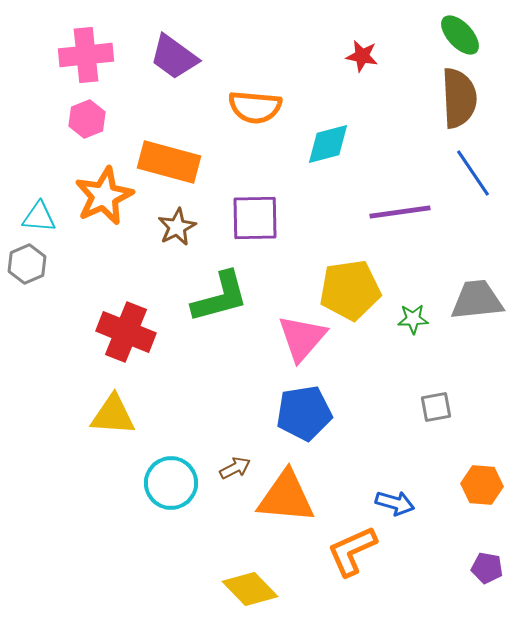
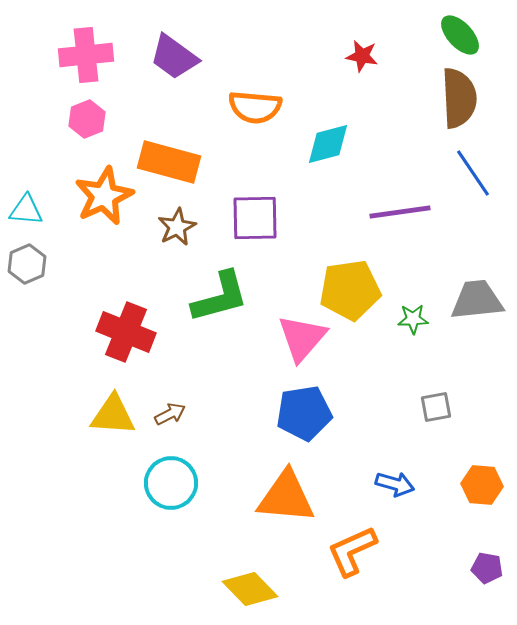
cyan triangle: moved 13 px left, 7 px up
brown arrow: moved 65 px left, 54 px up
blue arrow: moved 19 px up
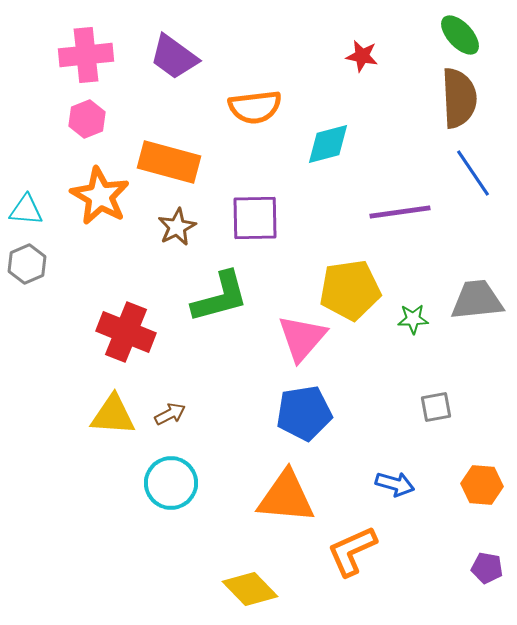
orange semicircle: rotated 12 degrees counterclockwise
orange star: moved 4 px left; rotated 18 degrees counterclockwise
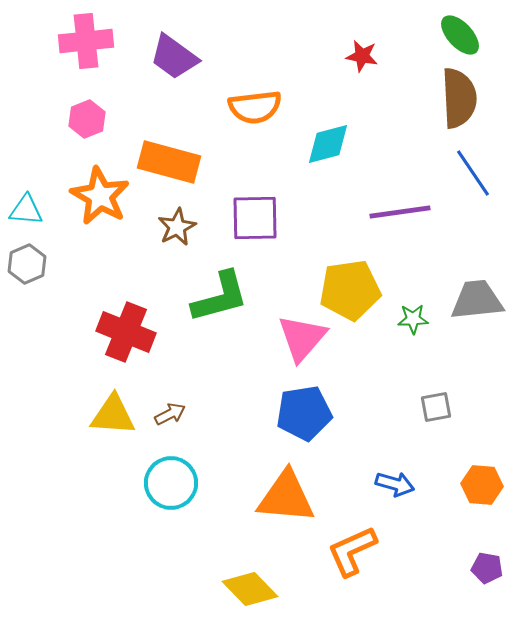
pink cross: moved 14 px up
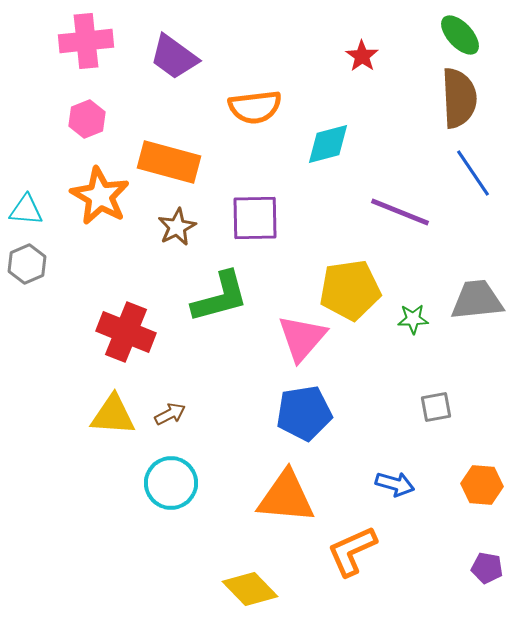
red star: rotated 24 degrees clockwise
purple line: rotated 30 degrees clockwise
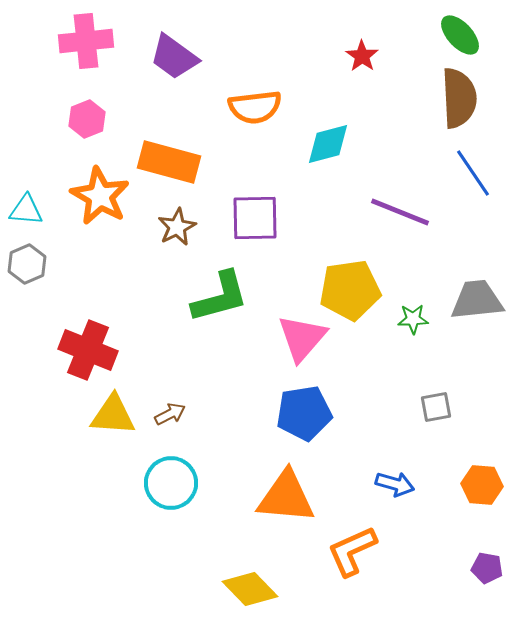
red cross: moved 38 px left, 18 px down
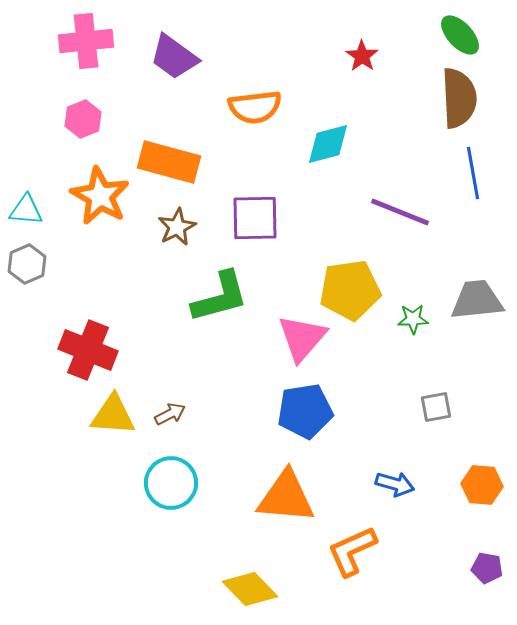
pink hexagon: moved 4 px left
blue line: rotated 24 degrees clockwise
blue pentagon: moved 1 px right, 2 px up
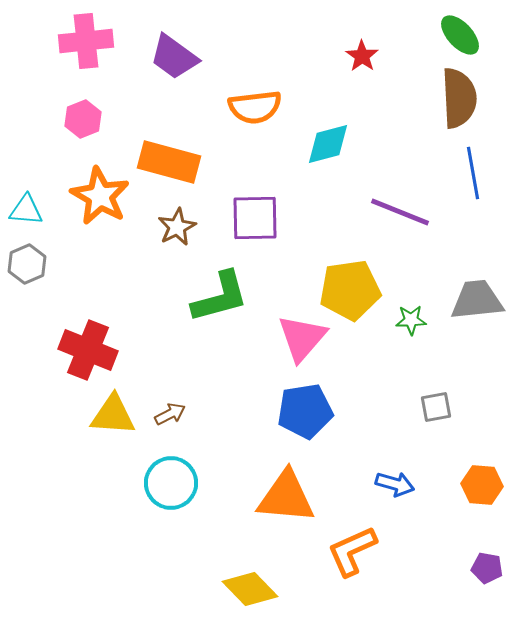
green star: moved 2 px left, 1 px down
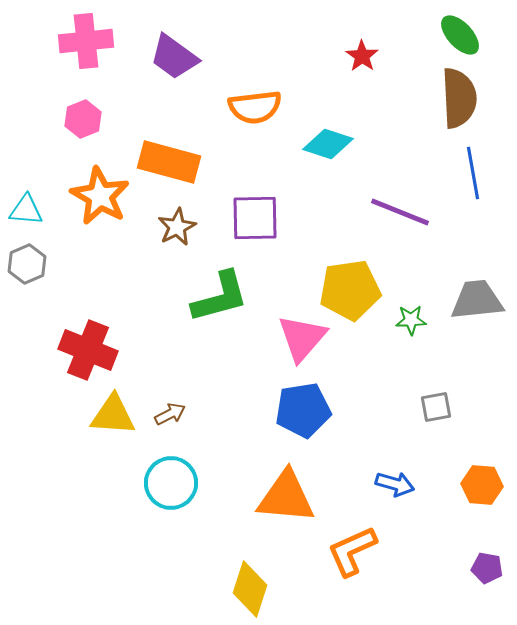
cyan diamond: rotated 33 degrees clockwise
blue pentagon: moved 2 px left, 1 px up
yellow diamond: rotated 62 degrees clockwise
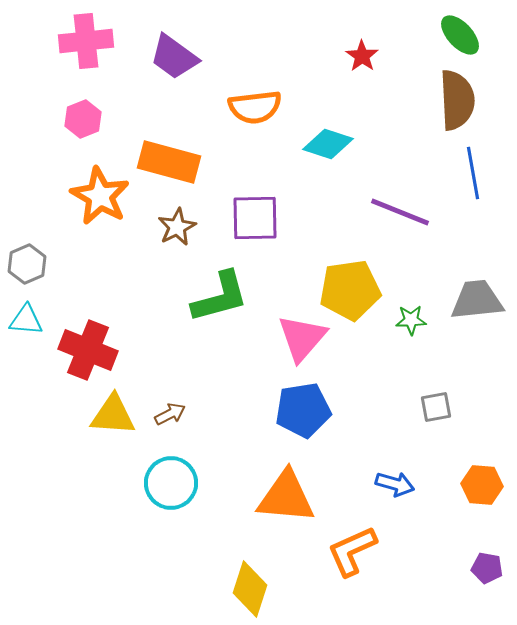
brown semicircle: moved 2 px left, 2 px down
cyan triangle: moved 110 px down
